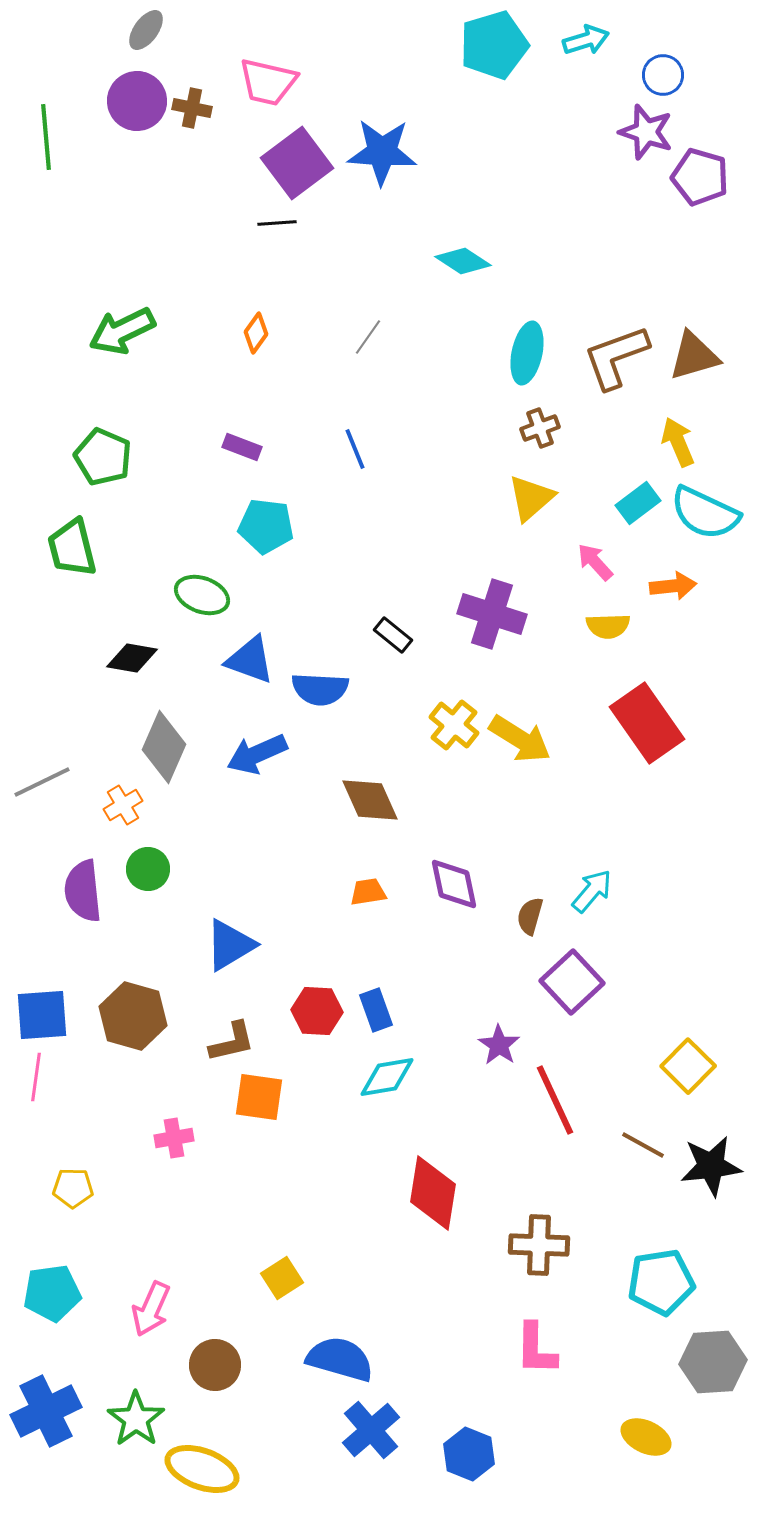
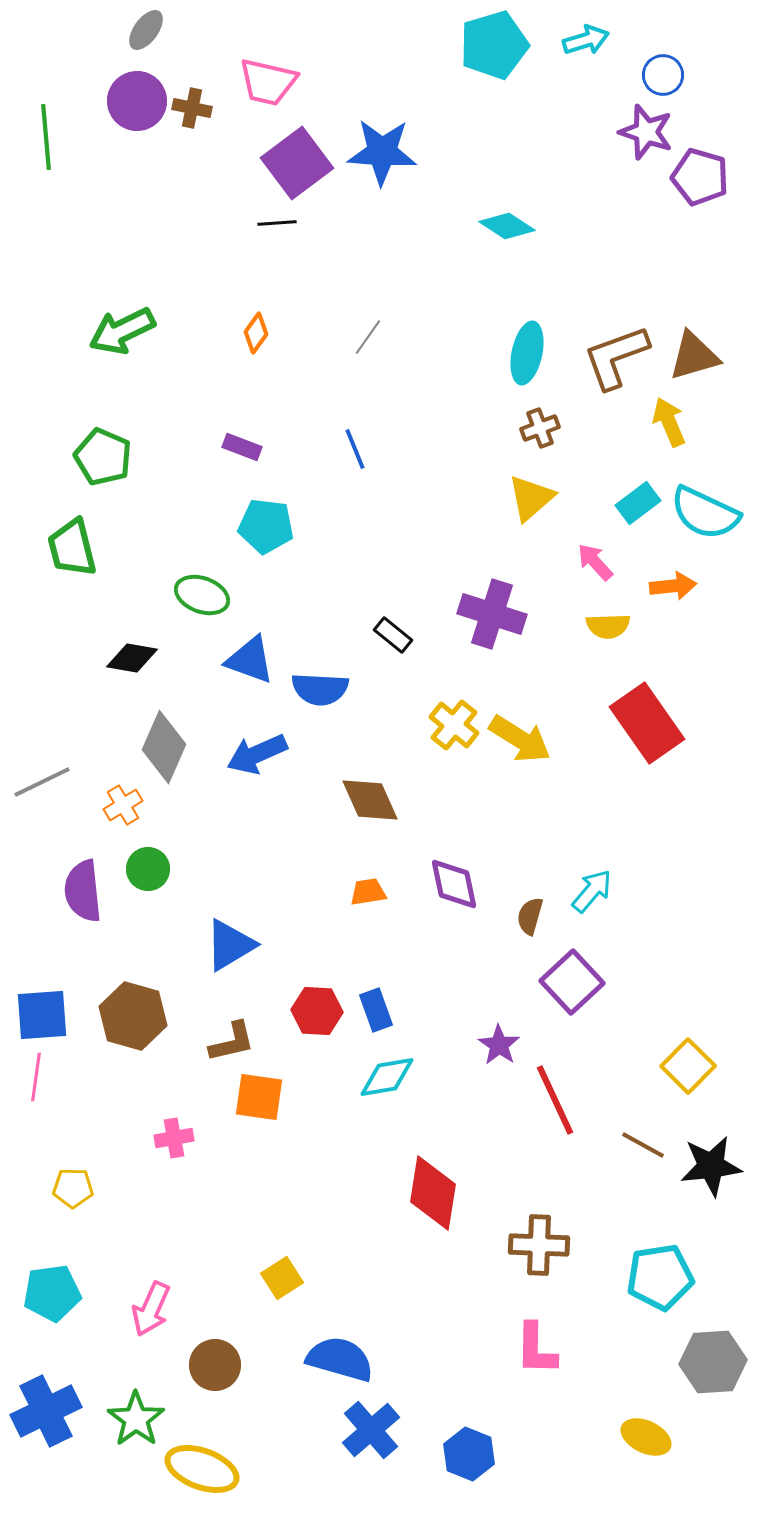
cyan diamond at (463, 261): moved 44 px right, 35 px up
yellow arrow at (678, 442): moved 9 px left, 20 px up
cyan pentagon at (661, 1282): moved 1 px left, 5 px up
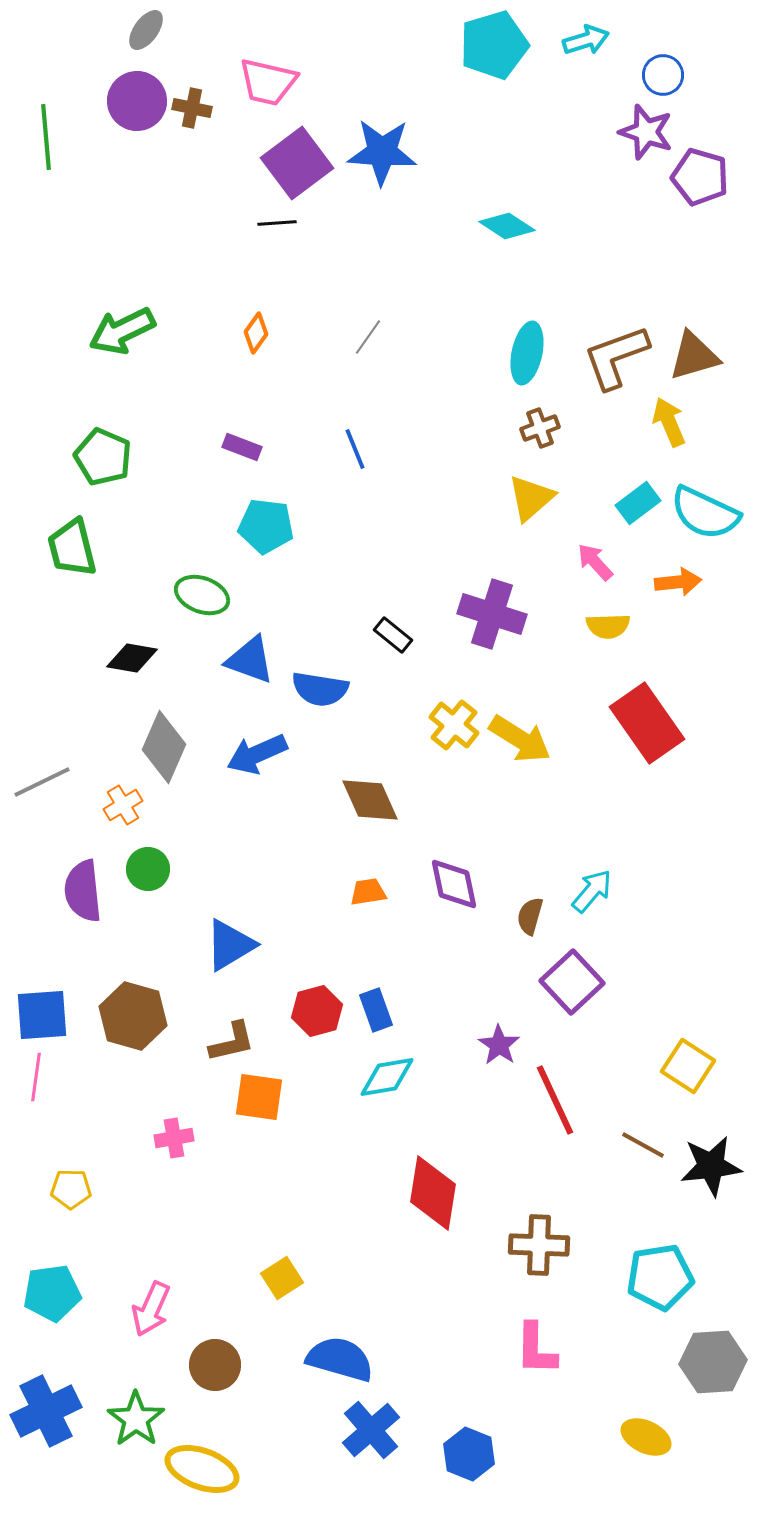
orange arrow at (673, 586): moved 5 px right, 4 px up
blue semicircle at (320, 689): rotated 6 degrees clockwise
red hexagon at (317, 1011): rotated 18 degrees counterclockwise
yellow square at (688, 1066): rotated 12 degrees counterclockwise
yellow pentagon at (73, 1188): moved 2 px left, 1 px down
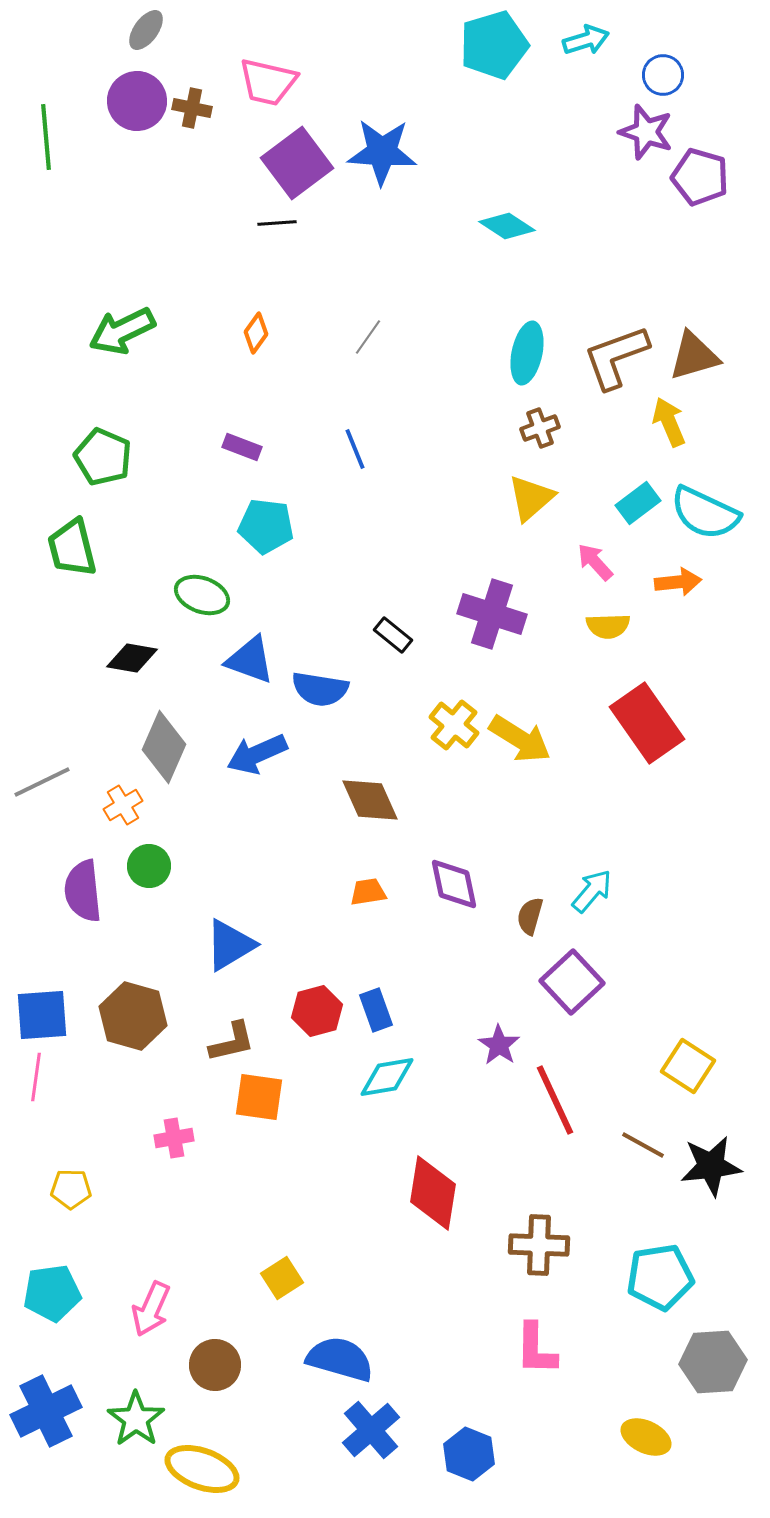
green circle at (148, 869): moved 1 px right, 3 px up
